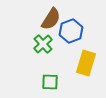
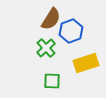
green cross: moved 3 px right, 4 px down
yellow rectangle: rotated 55 degrees clockwise
green square: moved 2 px right, 1 px up
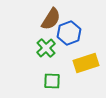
blue hexagon: moved 2 px left, 2 px down
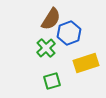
green square: rotated 18 degrees counterclockwise
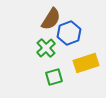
green square: moved 2 px right, 4 px up
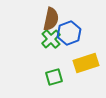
brown semicircle: rotated 20 degrees counterclockwise
green cross: moved 5 px right, 9 px up
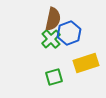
brown semicircle: moved 2 px right
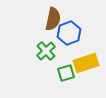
green cross: moved 5 px left, 12 px down
green square: moved 12 px right, 4 px up
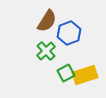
brown semicircle: moved 6 px left, 2 px down; rotated 20 degrees clockwise
yellow rectangle: moved 1 px left, 12 px down
green square: rotated 12 degrees counterclockwise
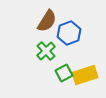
green square: moved 2 px left
